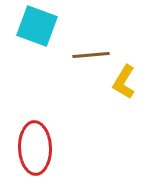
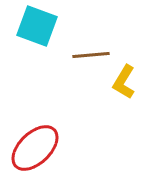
red ellipse: rotated 48 degrees clockwise
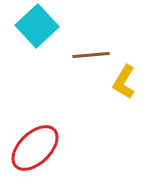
cyan square: rotated 27 degrees clockwise
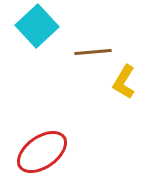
brown line: moved 2 px right, 3 px up
red ellipse: moved 7 px right, 4 px down; rotated 9 degrees clockwise
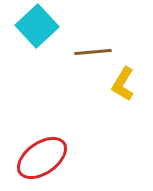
yellow L-shape: moved 1 px left, 2 px down
red ellipse: moved 6 px down
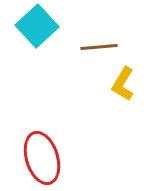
brown line: moved 6 px right, 5 px up
red ellipse: rotated 72 degrees counterclockwise
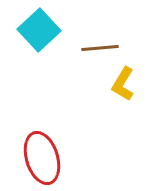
cyan square: moved 2 px right, 4 px down
brown line: moved 1 px right, 1 px down
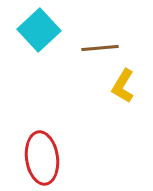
yellow L-shape: moved 2 px down
red ellipse: rotated 9 degrees clockwise
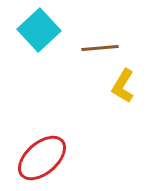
red ellipse: rotated 57 degrees clockwise
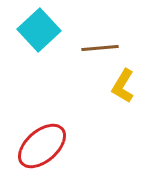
red ellipse: moved 12 px up
